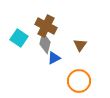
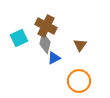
cyan square: rotated 30 degrees clockwise
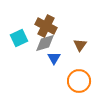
gray diamond: rotated 60 degrees clockwise
blue triangle: rotated 32 degrees counterclockwise
